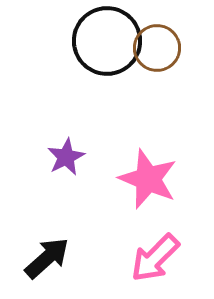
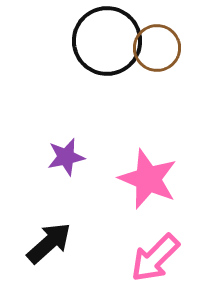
purple star: rotated 15 degrees clockwise
black arrow: moved 2 px right, 15 px up
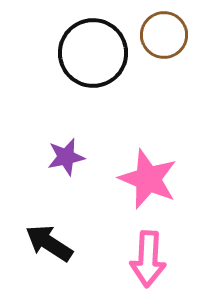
black circle: moved 14 px left, 12 px down
brown circle: moved 7 px right, 13 px up
black arrow: rotated 105 degrees counterclockwise
pink arrow: moved 7 px left, 1 px down; rotated 42 degrees counterclockwise
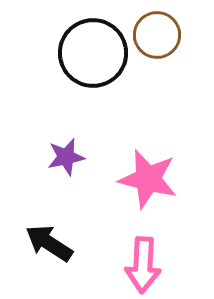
brown circle: moved 7 px left
pink star: rotated 8 degrees counterclockwise
pink arrow: moved 5 px left, 6 px down
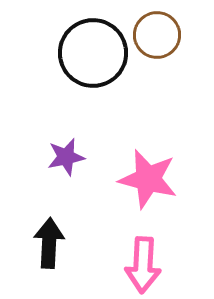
black arrow: rotated 60 degrees clockwise
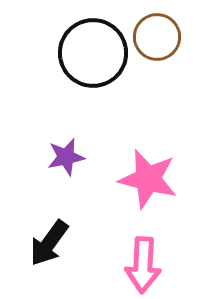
brown circle: moved 2 px down
black arrow: rotated 147 degrees counterclockwise
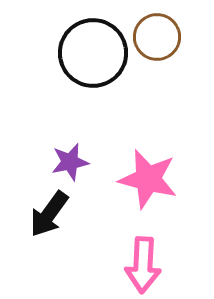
purple star: moved 4 px right, 5 px down
black arrow: moved 29 px up
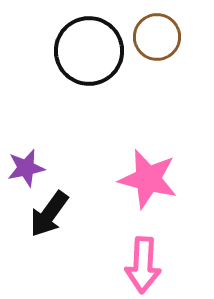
black circle: moved 4 px left, 2 px up
purple star: moved 44 px left, 6 px down
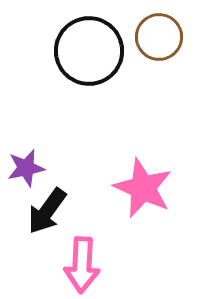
brown circle: moved 2 px right
pink star: moved 5 px left, 9 px down; rotated 10 degrees clockwise
black arrow: moved 2 px left, 3 px up
pink arrow: moved 61 px left
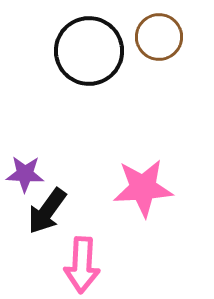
purple star: moved 1 px left, 6 px down; rotated 15 degrees clockwise
pink star: rotated 28 degrees counterclockwise
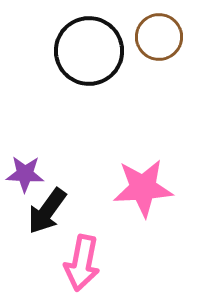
pink arrow: moved 2 px up; rotated 8 degrees clockwise
